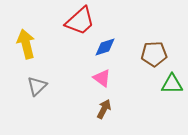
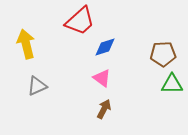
brown pentagon: moved 9 px right
gray triangle: rotated 20 degrees clockwise
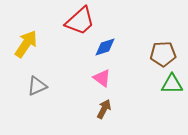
yellow arrow: rotated 48 degrees clockwise
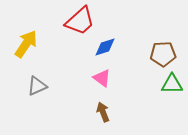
brown arrow: moved 1 px left, 3 px down; rotated 48 degrees counterclockwise
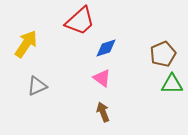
blue diamond: moved 1 px right, 1 px down
brown pentagon: rotated 20 degrees counterclockwise
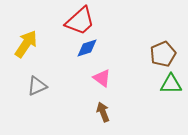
blue diamond: moved 19 px left
green triangle: moved 1 px left
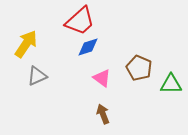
blue diamond: moved 1 px right, 1 px up
brown pentagon: moved 24 px left, 14 px down; rotated 25 degrees counterclockwise
gray triangle: moved 10 px up
brown arrow: moved 2 px down
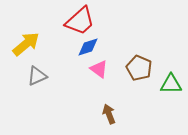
yellow arrow: rotated 16 degrees clockwise
pink triangle: moved 3 px left, 9 px up
brown arrow: moved 6 px right
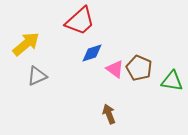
blue diamond: moved 4 px right, 6 px down
pink triangle: moved 16 px right
green triangle: moved 1 px right, 3 px up; rotated 10 degrees clockwise
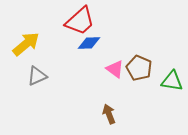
blue diamond: moved 3 px left, 10 px up; rotated 15 degrees clockwise
